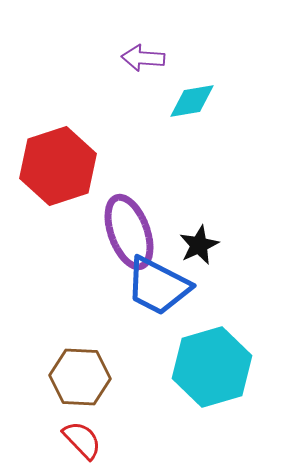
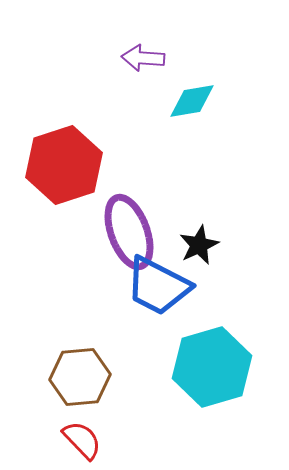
red hexagon: moved 6 px right, 1 px up
brown hexagon: rotated 8 degrees counterclockwise
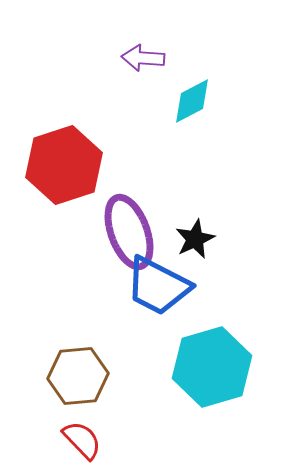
cyan diamond: rotated 18 degrees counterclockwise
black star: moved 4 px left, 6 px up
brown hexagon: moved 2 px left, 1 px up
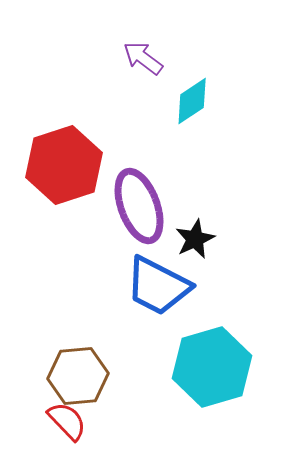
purple arrow: rotated 33 degrees clockwise
cyan diamond: rotated 6 degrees counterclockwise
purple ellipse: moved 10 px right, 26 px up
red semicircle: moved 15 px left, 19 px up
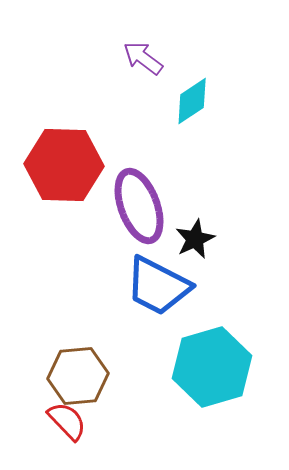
red hexagon: rotated 20 degrees clockwise
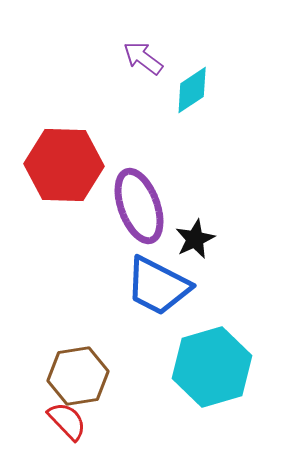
cyan diamond: moved 11 px up
brown hexagon: rotated 4 degrees counterclockwise
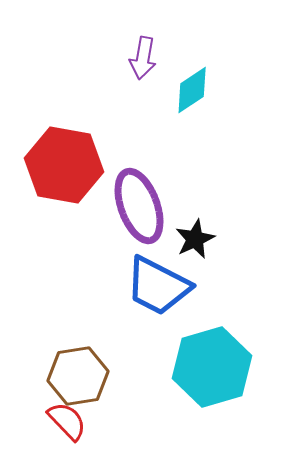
purple arrow: rotated 117 degrees counterclockwise
red hexagon: rotated 8 degrees clockwise
